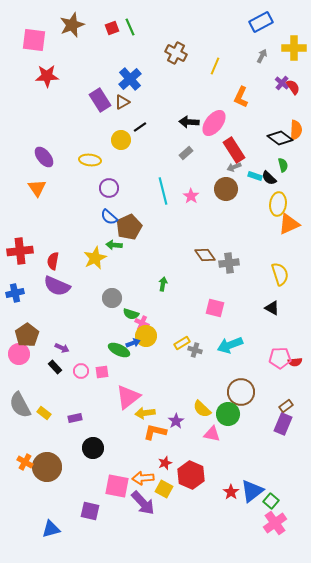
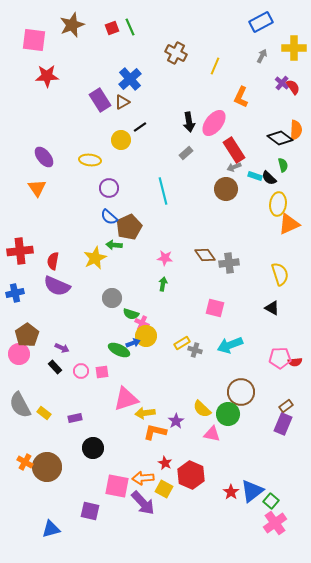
black arrow at (189, 122): rotated 102 degrees counterclockwise
pink star at (191, 196): moved 26 px left, 62 px down; rotated 28 degrees counterclockwise
pink triangle at (128, 397): moved 2 px left, 2 px down; rotated 20 degrees clockwise
red star at (165, 463): rotated 24 degrees counterclockwise
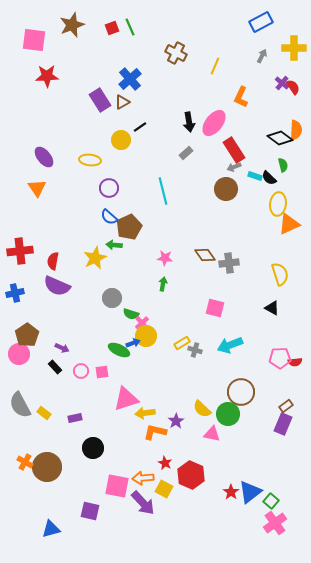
pink cross at (142, 323): rotated 24 degrees clockwise
blue triangle at (252, 491): moved 2 px left, 1 px down
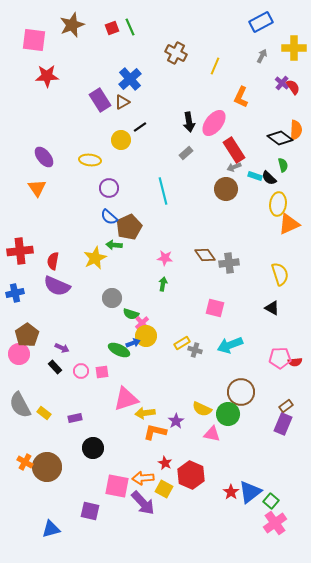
yellow semicircle at (202, 409): rotated 18 degrees counterclockwise
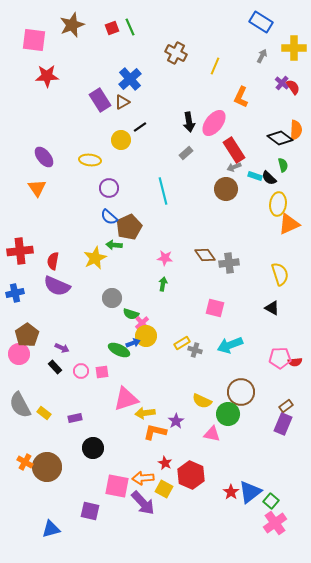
blue rectangle at (261, 22): rotated 60 degrees clockwise
yellow semicircle at (202, 409): moved 8 px up
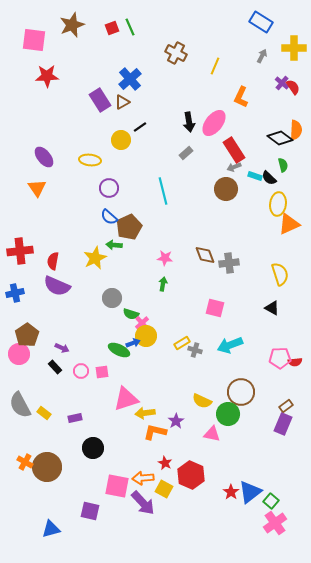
brown diamond at (205, 255): rotated 15 degrees clockwise
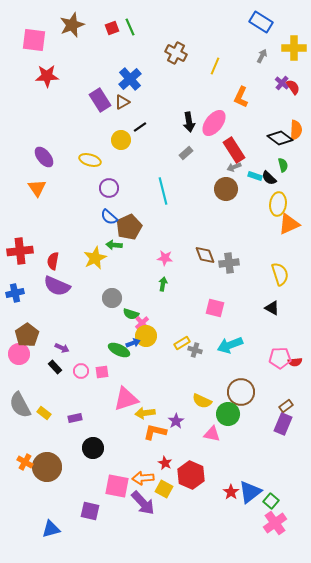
yellow ellipse at (90, 160): rotated 10 degrees clockwise
